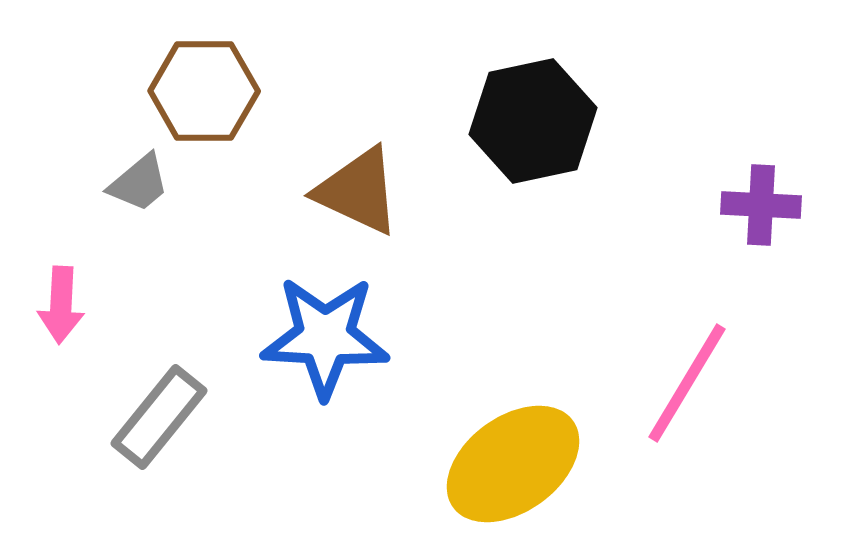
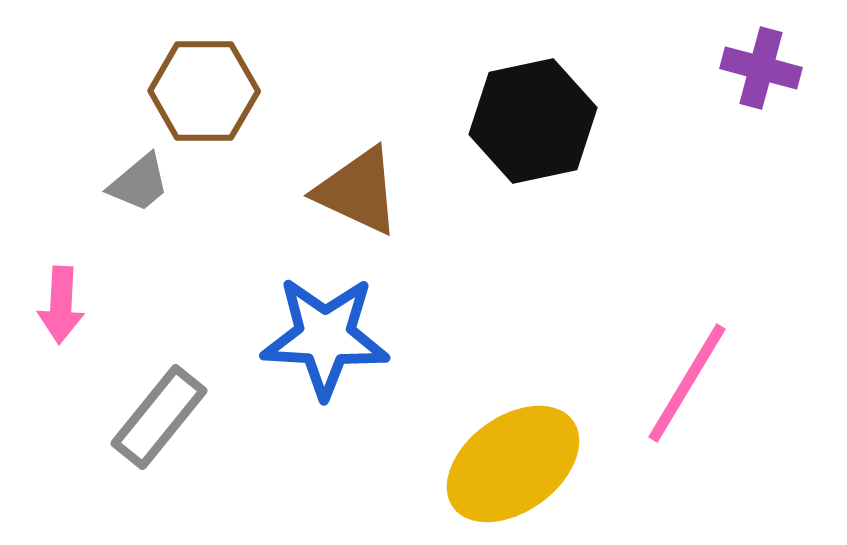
purple cross: moved 137 px up; rotated 12 degrees clockwise
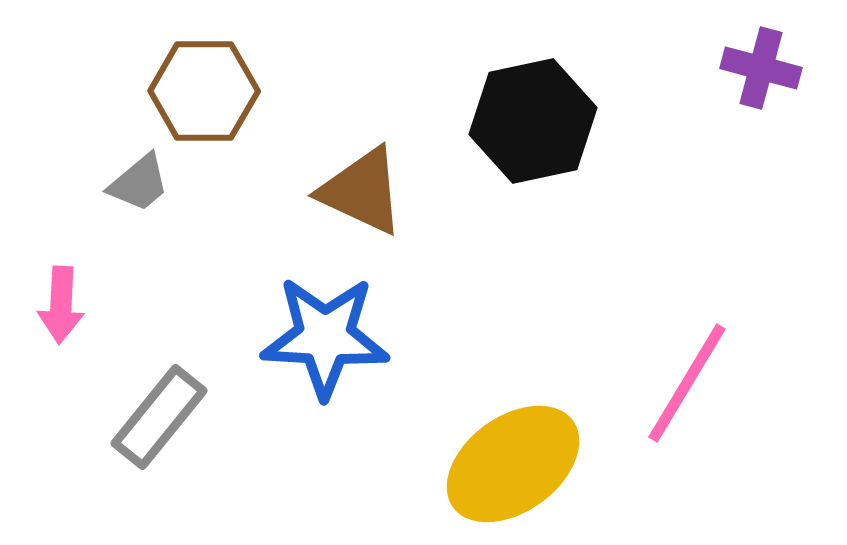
brown triangle: moved 4 px right
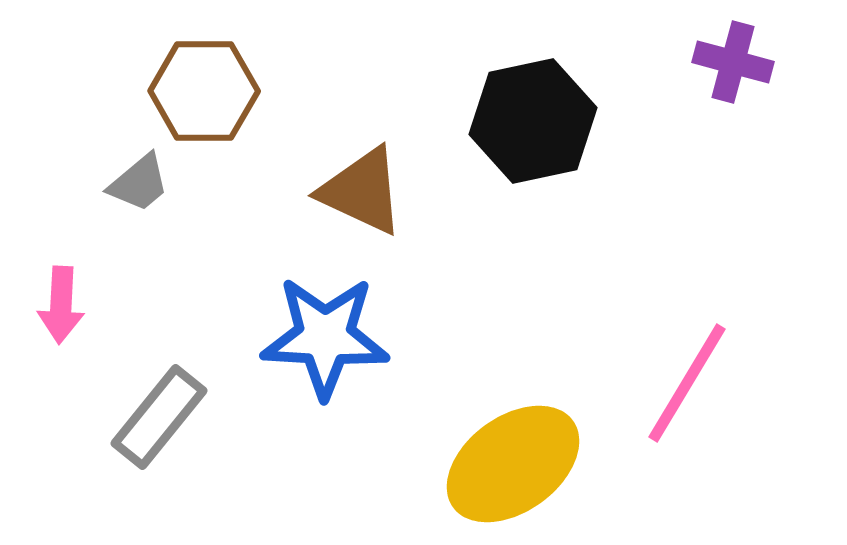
purple cross: moved 28 px left, 6 px up
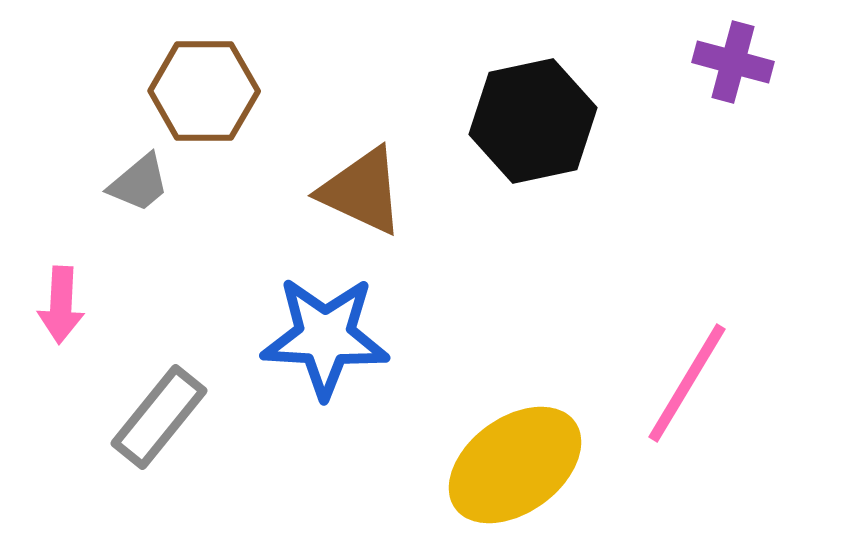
yellow ellipse: moved 2 px right, 1 px down
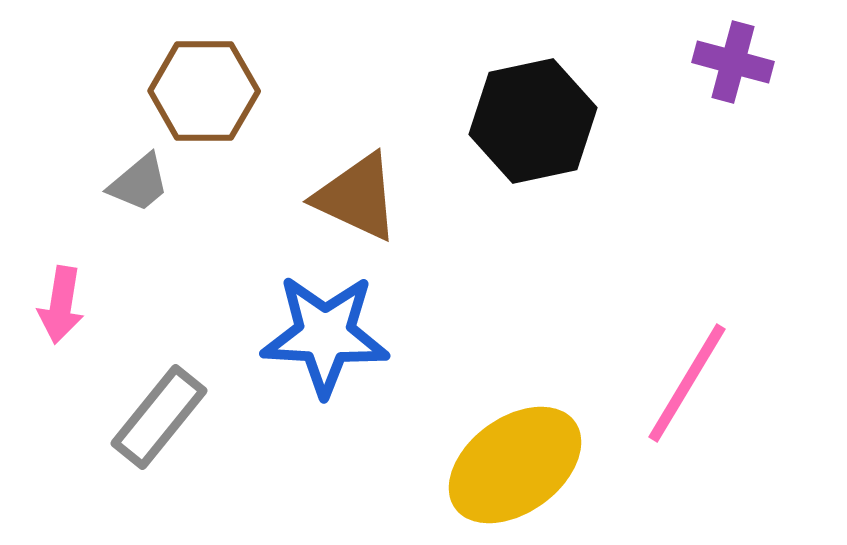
brown triangle: moved 5 px left, 6 px down
pink arrow: rotated 6 degrees clockwise
blue star: moved 2 px up
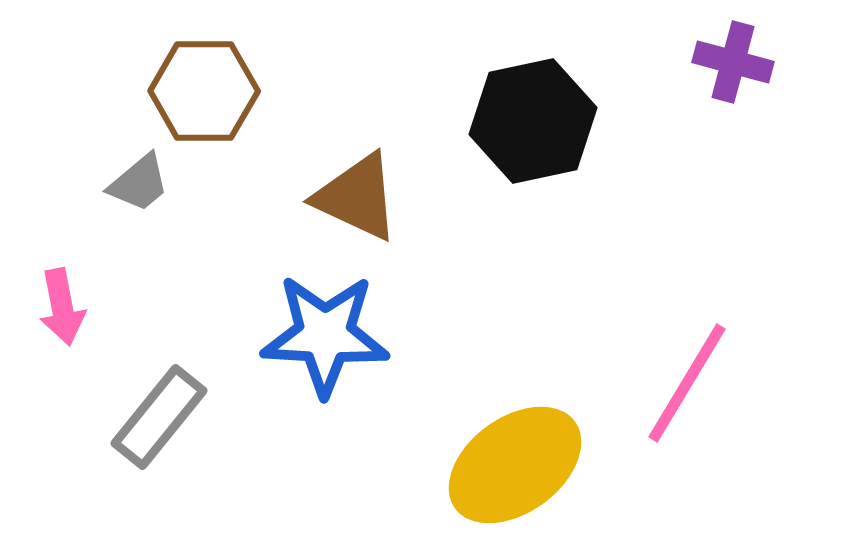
pink arrow: moved 1 px right, 2 px down; rotated 20 degrees counterclockwise
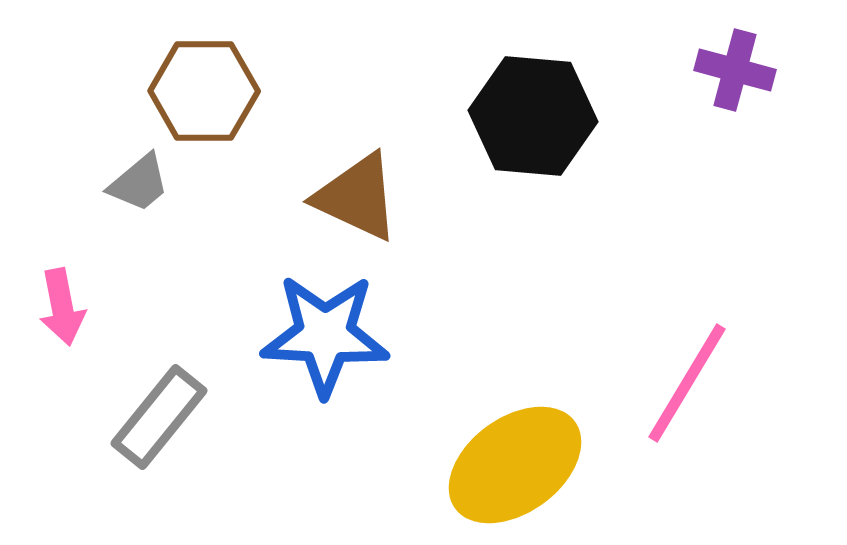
purple cross: moved 2 px right, 8 px down
black hexagon: moved 5 px up; rotated 17 degrees clockwise
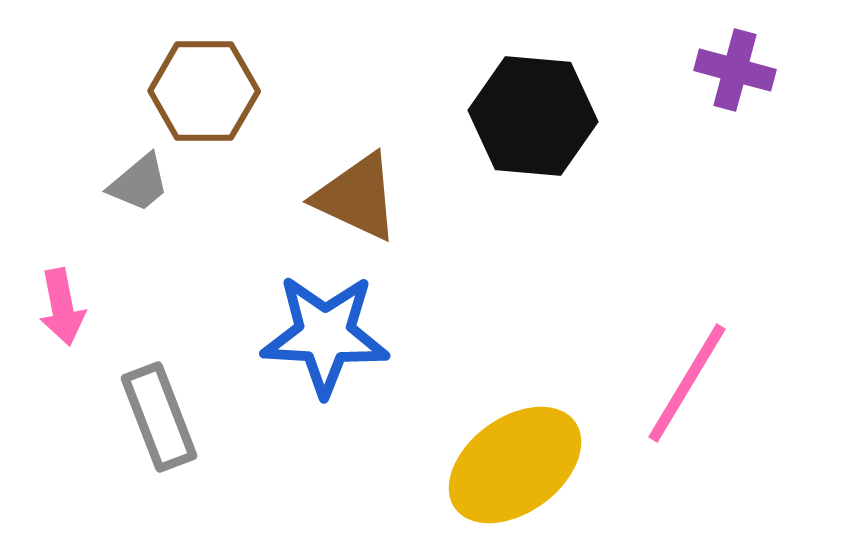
gray rectangle: rotated 60 degrees counterclockwise
